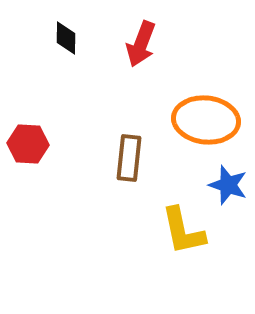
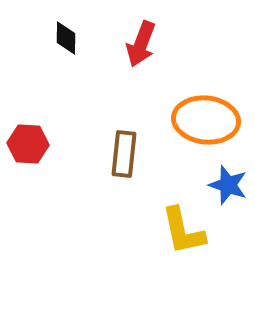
brown rectangle: moved 5 px left, 4 px up
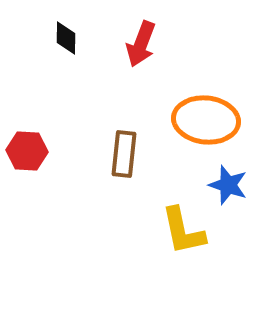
red hexagon: moved 1 px left, 7 px down
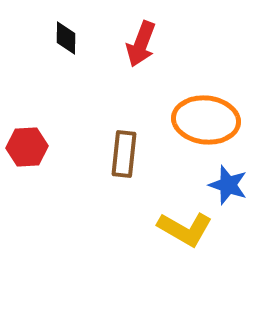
red hexagon: moved 4 px up; rotated 6 degrees counterclockwise
yellow L-shape: moved 2 px right, 2 px up; rotated 48 degrees counterclockwise
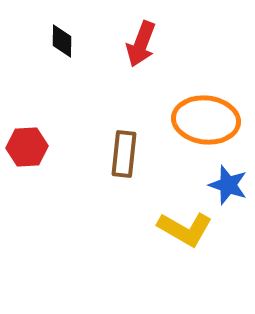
black diamond: moved 4 px left, 3 px down
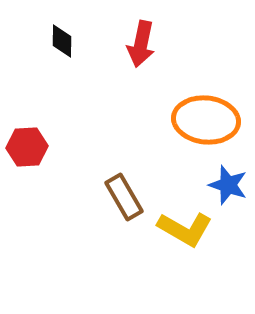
red arrow: rotated 9 degrees counterclockwise
brown rectangle: moved 43 px down; rotated 36 degrees counterclockwise
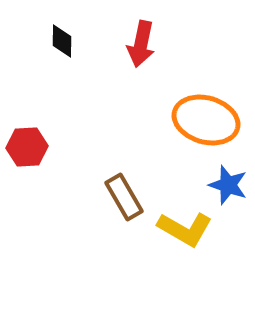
orange ellipse: rotated 10 degrees clockwise
